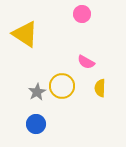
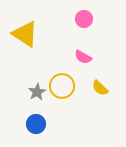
pink circle: moved 2 px right, 5 px down
pink semicircle: moved 3 px left, 5 px up
yellow semicircle: rotated 48 degrees counterclockwise
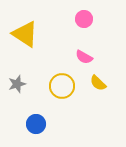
pink semicircle: moved 1 px right
yellow semicircle: moved 2 px left, 5 px up
gray star: moved 20 px left, 8 px up; rotated 12 degrees clockwise
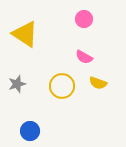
yellow semicircle: rotated 24 degrees counterclockwise
blue circle: moved 6 px left, 7 px down
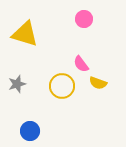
yellow triangle: rotated 16 degrees counterclockwise
pink semicircle: moved 3 px left, 7 px down; rotated 24 degrees clockwise
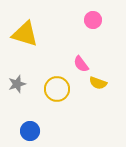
pink circle: moved 9 px right, 1 px down
yellow circle: moved 5 px left, 3 px down
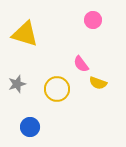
blue circle: moved 4 px up
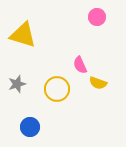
pink circle: moved 4 px right, 3 px up
yellow triangle: moved 2 px left, 1 px down
pink semicircle: moved 1 px left, 1 px down; rotated 12 degrees clockwise
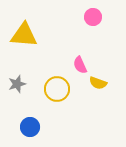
pink circle: moved 4 px left
yellow triangle: moved 1 px right; rotated 12 degrees counterclockwise
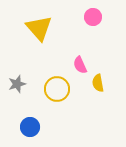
yellow triangle: moved 15 px right, 7 px up; rotated 44 degrees clockwise
yellow semicircle: rotated 60 degrees clockwise
